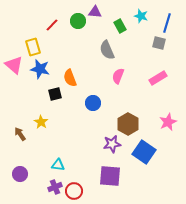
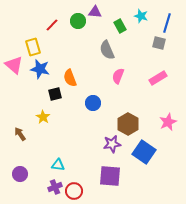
yellow star: moved 2 px right, 5 px up
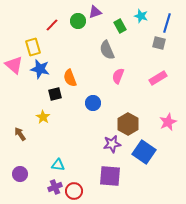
purple triangle: rotated 24 degrees counterclockwise
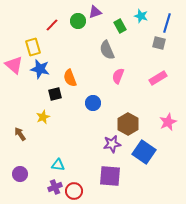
yellow star: rotated 16 degrees clockwise
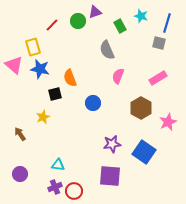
brown hexagon: moved 13 px right, 16 px up
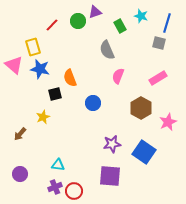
brown arrow: rotated 104 degrees counterclockwise
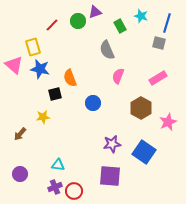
yellow star: rotated 16 degrees clockwise
